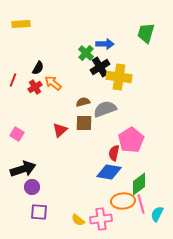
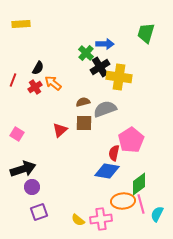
blue diamond: moved 2 px left, 1 px up
purple square: rotated 24 degrees counterclockwise
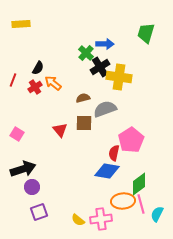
brown semicircle: moved 4 px up
red triangle: rotated 28 degrees counterclockwise
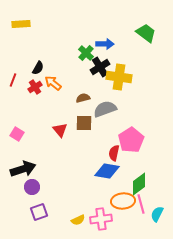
green trapezoid: rotated 110 degrees clockwise
yellow semicircle: rotated 64 degrees counterclockwise
